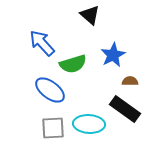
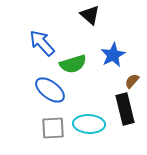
brown semicircle: moved 2 px right; rotated 49 degrees counterclockwise
black rectangle: rotated 40 degrees clockwise
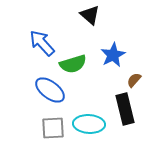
brown semicircle: moved 2 px right, 1 px up
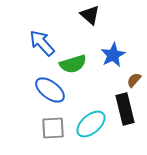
cyan ellipse: moved 2 px right; rotated 44 degrees counterclockwise
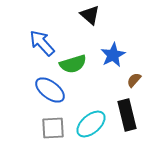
black rectangle: moved 2 px right, 6 px down
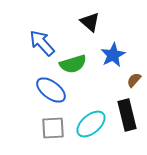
black triangle: moved 7 px down
blue ellipse: moved 1 px right
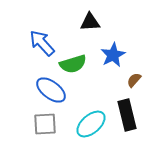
black triangle: rotated 45 degrees counterclockwise
gray square: moved 8 px left, 4 px up
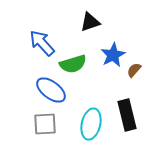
black triangle: rotated 15 degrees counterclockwise
brown semicircle: moved 10 px up
cyan ellipse: rotated 36 degrees counterclockwise
